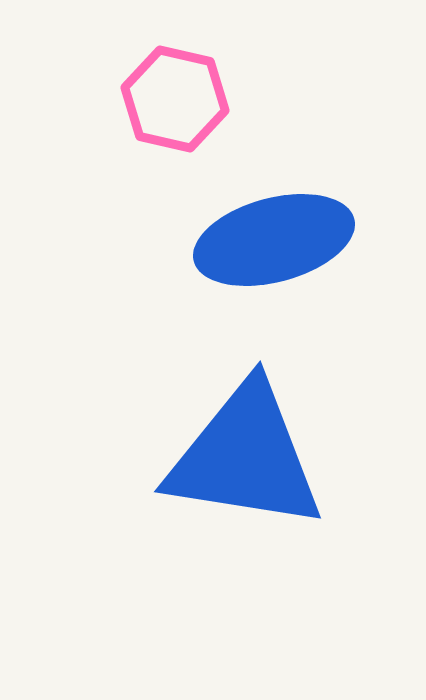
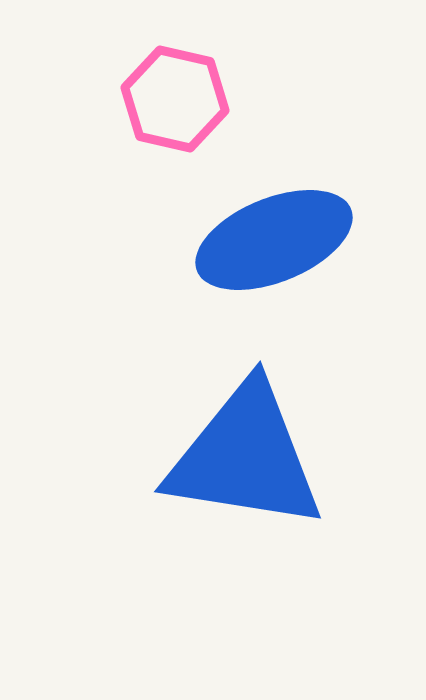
blue ellipse: rotated 7 degrees counterclockwise
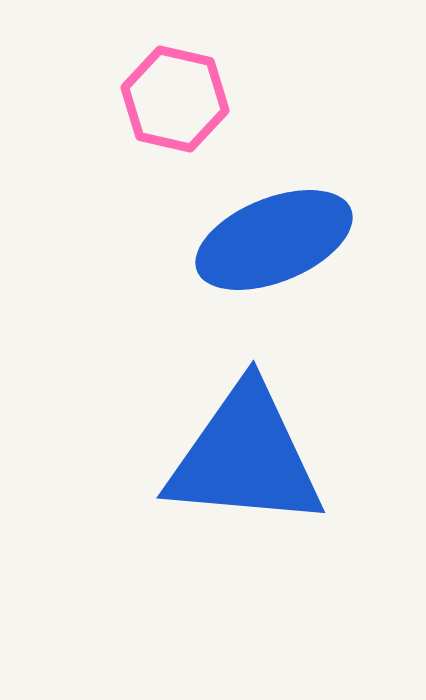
blue triangle: rotated 4 degrees counterclockwise
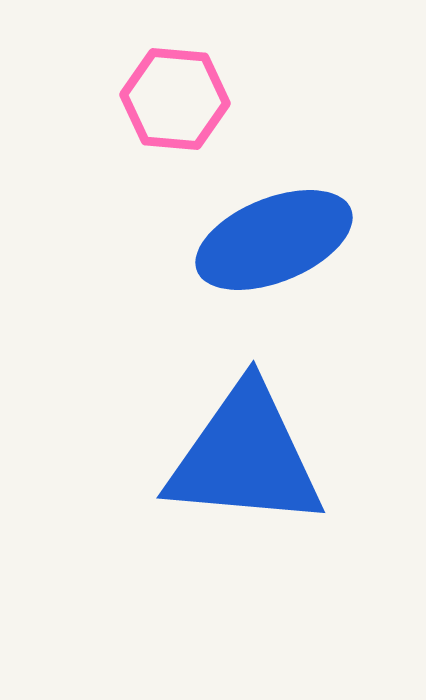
pink hexagon: rotated 8 degrees counterclockwise
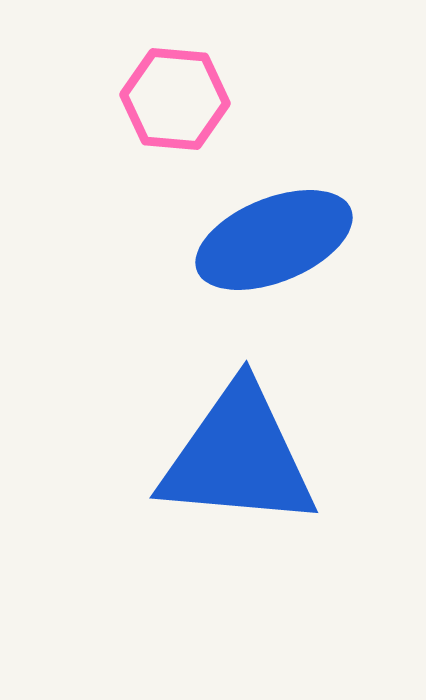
blue triangle: moved 7 px left
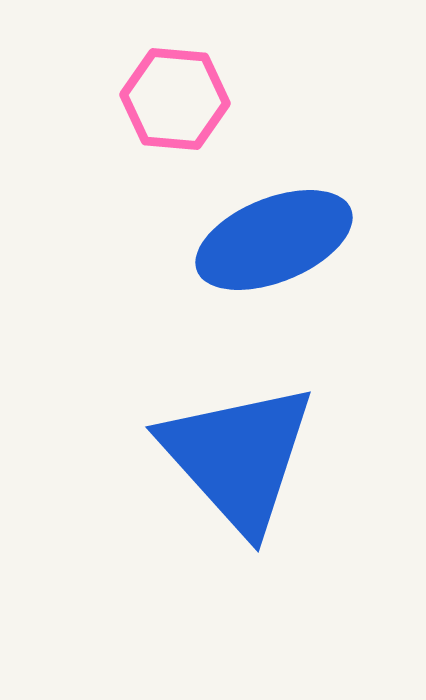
blue triangle: rotated 43 degrees clockwise
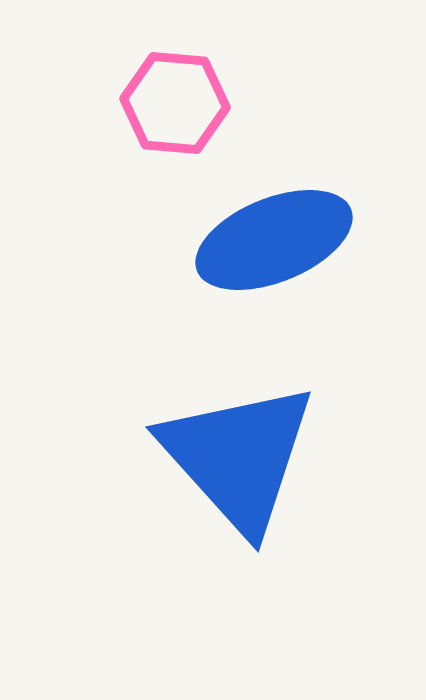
pink hexagon: moved 4 px down
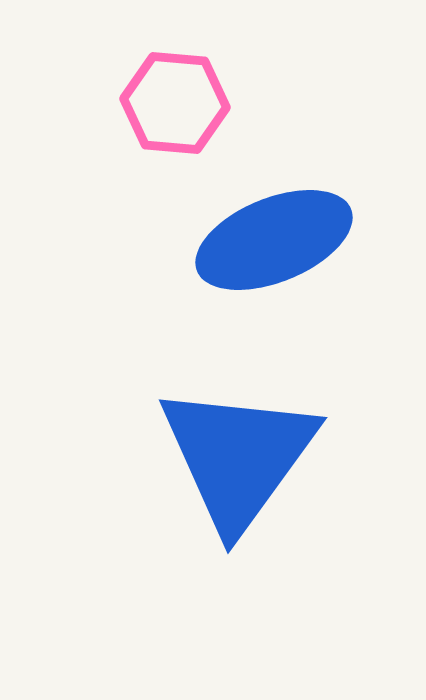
blue triangle: rotated 18 degrees clockwise
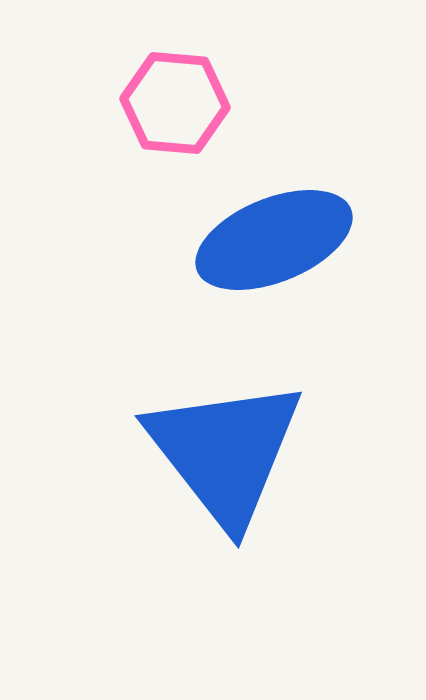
blue triangle: moved 13 px left, 5 px up; rotated 14 degrees counterclockwise
